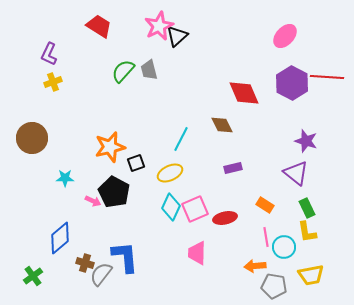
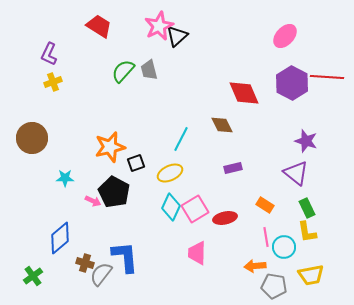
pink square: rotated 8 degrees counterclockwise
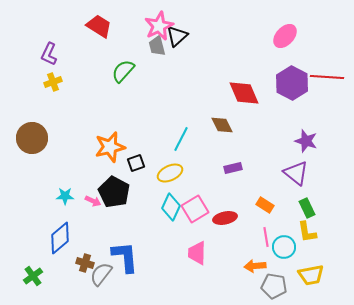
gray trapezoid: moved 8 px right, 24 px up
cyan star: moved 18 px down
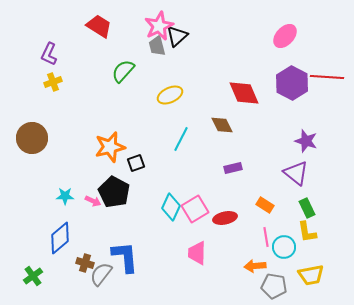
yellow ellipse: moved 78 px up
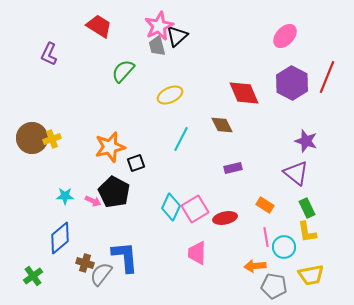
red line: rotated 72 degrees counterclockwise
yellow cross: moved 1 px left, 57 px down
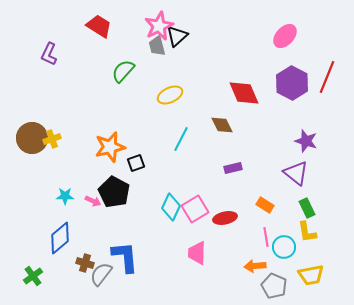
gray pentagon: rotated 15 degrees clockwise
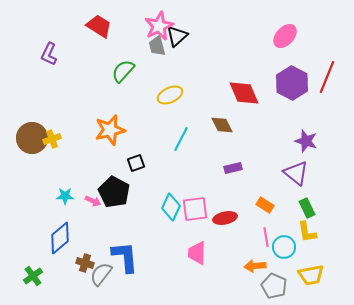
orange star: moved 17 px up
pink square: rotated 24 degrees clockwise
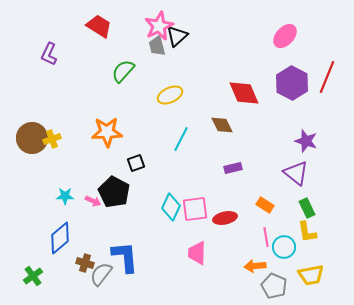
orange star: moved 3 px left, 2 px down; rotated 12 degrees clockwise
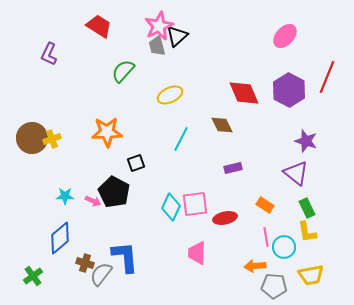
purple hexagon: moved 3 px left, 7 px down
pink square: moved 5 px up
gray pentagon: rotated 20 degrees counterclockwise
